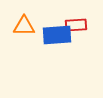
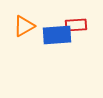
orange triangle: rotated 30 degrees counterclockwise
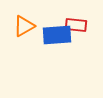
red rectangle: rotated 10 degrees clockwise
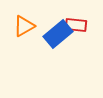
blue rectangle: moved 1 px right, 1 px up; rotated 36 degrees counterclockwise
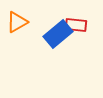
orange triangle: moved 7 px left, 4 px up
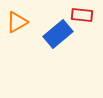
red rectangle: moved 6 px right, 10 px up
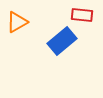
blue rectangle: moved 4 px right, 7 px down
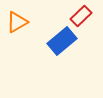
red rectangle: moved 1 px left, 1 px down; rotated 50 degrees counterclockwise
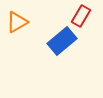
red rectangle: rotated 15 degrees counterclockwise
